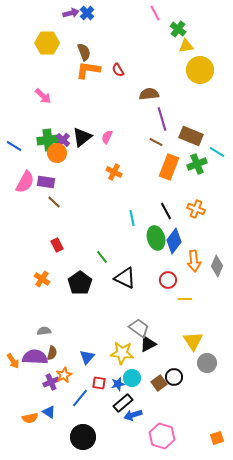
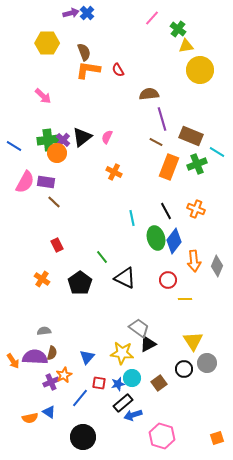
pink line at (155, 13): moved 3 px left, 5 px down; rotated 70 degrees clockwise
black circle at (174, 377): moved 10 px right, 8 px up
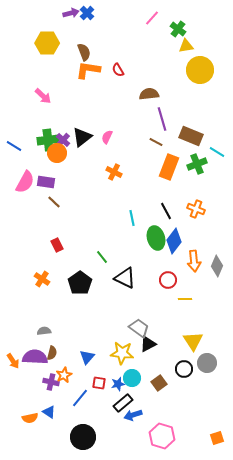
purple cross at (51, 382): rotated 35 degrees clockwise
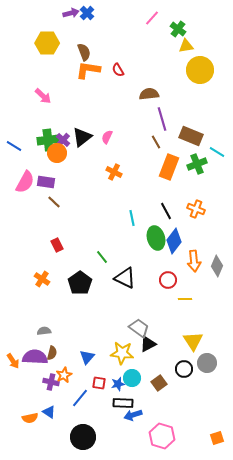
brown line at (156, 142): rotated 32 degrees clockwise
black rectangle at (123, 403): rotated 42 degrees clockwise
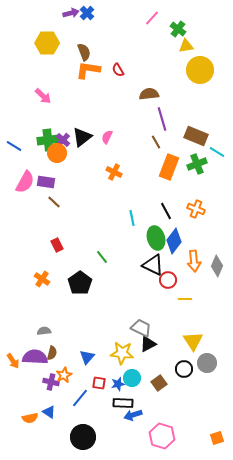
brown rectangle at (191, 136): moved 5 px right
black triangle at (125, 278): moved 28 px right, 13 px up
gray trapezoid at (139, 328): moved 2 px right; rotated 10 degrees counterclockwise
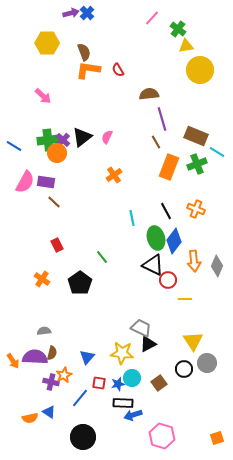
orange cross at (114, 172): moved 3 px down; rotated 28 degrees clockwise
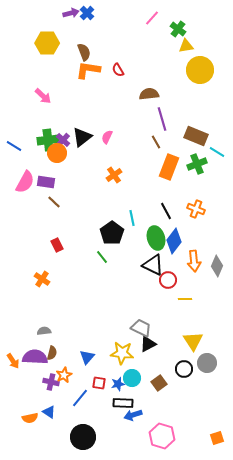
black pentagon at (80, 283): moved 32 px right, 50 px up
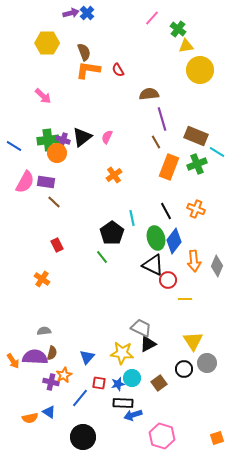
purple cross at (63, 140): rotated 24 degrees counterclockwise
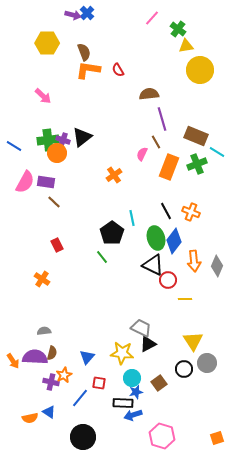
purple arrow at (71, 13): moved 2 px right, 2 px down; rotated 28 degrees clockwise
pink semicircle at (107, 137): moved 35 px right, 17 px down
orange cross at (196, 209): moved 5 px left, 3 px down
blue star at (118, 384): moved 18 px right, 8 px down
